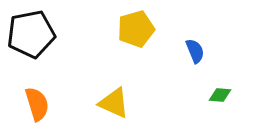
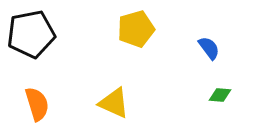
blue semicircle: moved 14 px right, 3 px up; rotated 15 degrees counterclockwise
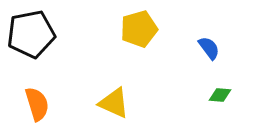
yellow pentagon: moved 3 px right
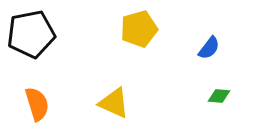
blue semicircle: rotated 75 degrees clockwise
green diamond: moved 1 px left, 1 px down
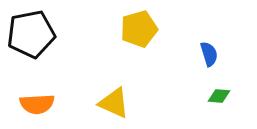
blue semicircle: moved 6 px down; rotated 55 degrees counterclockwise
orange semicircle: rotated 104 degrees clockwise
